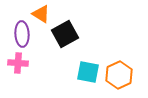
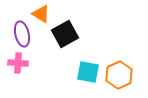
purple ellipse: rotated 10 degrees counterclockwise
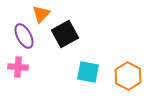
orange triangle: rotated 42 degrees clockwise
purple ellipse: moved 2 px right, 2 px down; rotated 15 degrees counterclockwise
pink cross: moved 4 px down
orange hexagon: moved 9 px right, 1 px down; rotated 8 degrees counterclockwise
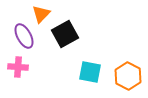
cyan square: moved 2 px right
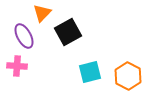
orange triangle: moved 1 px right, 1 px up
black square: moved 3 px right, 2 px up
pink cross: moved 1 px left, 1 px up
cyan square: rotated 25 degrees counterclockwise
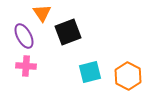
orange triangle: rotated 18 degrees counterclockwise
black square: rotated 8 degrees clockwise
pink cross: moved 9 px right
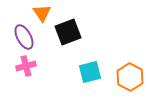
purple ellipse: moved 1 px down
pink cross: rotated 18 degrees counterclockwise
orange hexagon: moved 2 px right, 1 px down
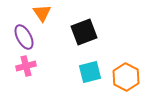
black square: moved 16 px right
orange hexagon: moved 4 px left
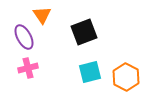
orange triangle: moved 2 px down
pink cross: moved 2 px right, 2 px down
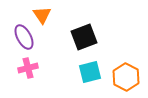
black square: moved 5 px down
